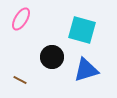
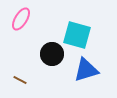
cyan square: moved 5 px left, 5 px down
black circle: moved 3 px up
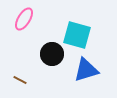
pink ellipse: moved 3 px right
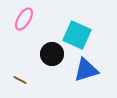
cyan square: rotated 8 degrees clockwise
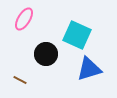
black circle: moved 6 px left
blue triangle: moved 3 px right, 1 px up
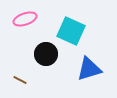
pink ellipse: moved 1 px right; rotated 40 degrees clockwise
cyan square: moved 6 px left, 4 px up
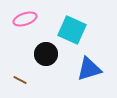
cyan square: moved 1 px right, 1 px up
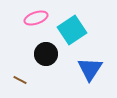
pink ellipse: moved 11 px right, 1 px up
cyan square: rotated 32 degrees clockwise
blue triangle: moved 1 px right; rotated 40 degrees counterclockwise
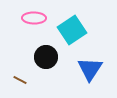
pink ellipse: moved 2 px left; rotated 20 degrees clockwise
black circle: moved 3 px down
